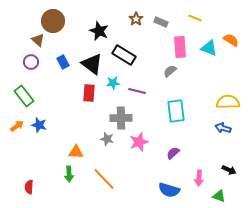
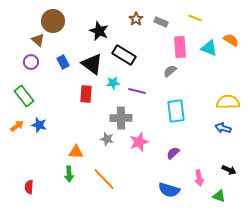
red rectangle: moved 3 px left, 1 px down
pink arrow: rotated 14 degrees counterclockwise
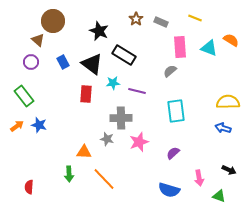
orange triangle: moved 8 px right
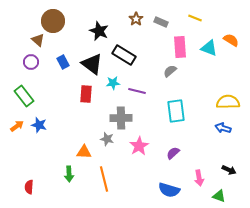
pink star: moved 4 px down; rotated 12 degrees counterclockwise
orange line: rotated 30 degrees clockwise
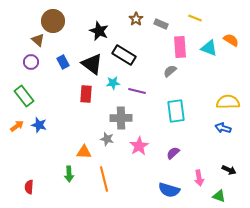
gray rectangle: moved 2 px down
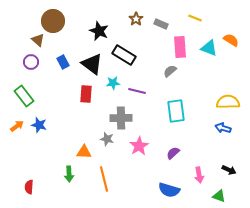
pink arrow: moved 3 px up
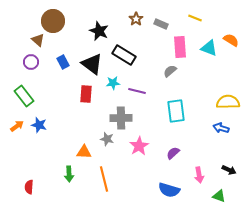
blue arrow: moved 2 px left
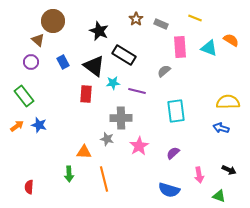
black triangle: moved 2 px right, 2 px down
gray semicircle: moved 6 px left
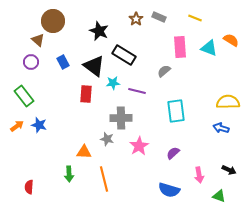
gray rectangle: moved 2 px left, 7 px up
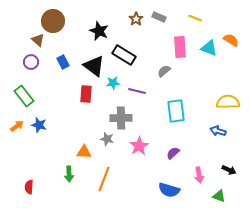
blue arrow: moved 3 px left, 3 px down
orange line: rotated 35 degrees clockwise
